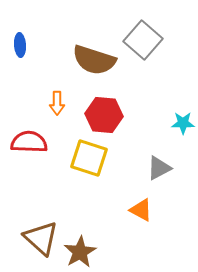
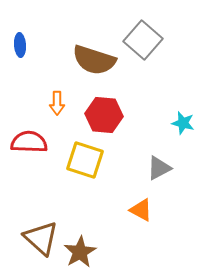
cyan star: rotated 15 degrees clockwise
yellow square: moved 4 px left, 2 px down
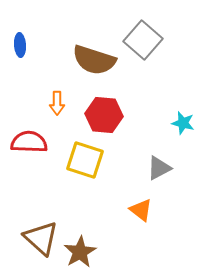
orange triangle: rotated 10 degrees clockwise
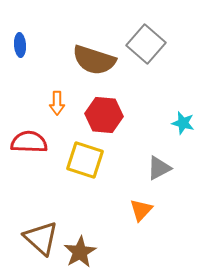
gray square: moved 3 px right, 4 px down
orange triangle: rotated 35 degrees clockwise
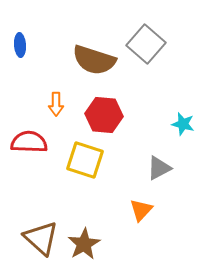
orange arrow: moved 1 px left, 1 px down
cyan star: moved 1 px down
brown star: moved 4 px right, 8 px up
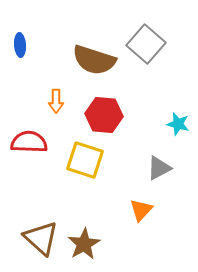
orange arrow: moved 3 px up
cyan star: moved 5 px left
